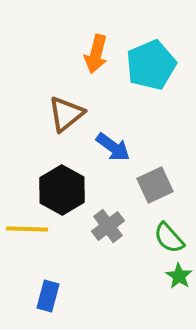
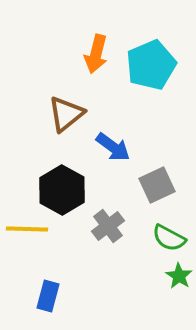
gray square: moved 2 px right
green semicircle: rotated 20 degrees counterclockwise
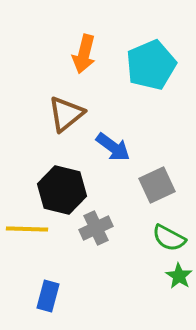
orange arrow: moved 12 px left
black hexagon: rotated 15 degrees counterclockwise
gray cross: moved 12 px left, 2 px down; rotated 12 degrees clockwise
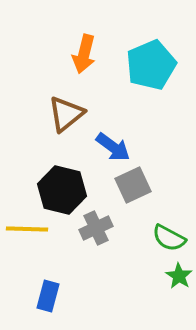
gray square: moved 24 px left
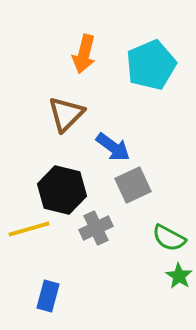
brown triangle: rotated 6 degrees counterclockwise
yellow line: moved 2 px right; rotated 18 degrees counterclockwise
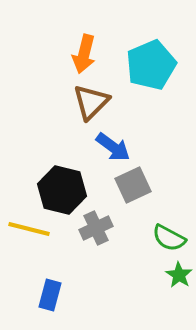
brown triangle: moved 25 px right, 12 px up
yellow line: rotated 30 degrees clockwise
green star: moved 1 px up
blue rectangle: moved 2 px right, 1 px up
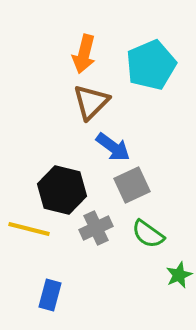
gray square: moved 1 px left
green semicircle: moved 21 px left, 4 px up; rotated 8 degrees clockwise
green star: rotated 16 degrees clockwise
